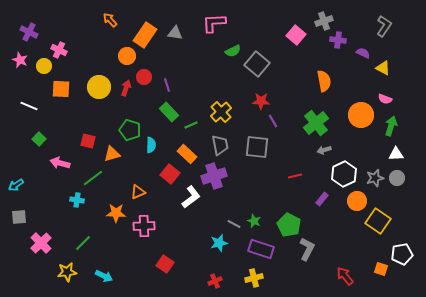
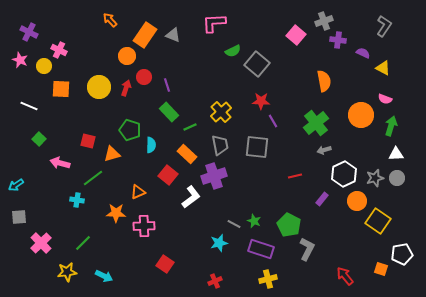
gray triangle at (175, 33): moved 2 px left, 2 px down; rotated 14 degrees clockwise
green line at (191, 125): moved 1 px left, 2 px down
red square at (170, 174): moved 2 px left, 1 px down
yellow cross at (254, 278): moved 14 px right, 1 px down
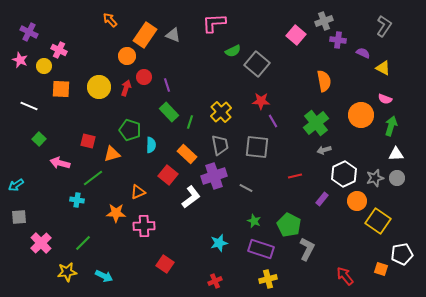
green line at (190, 127): moved 5 px up; rotated 48 degrees counterclockwise
gray line at (234, 224): moved 12 px right, 36 px up
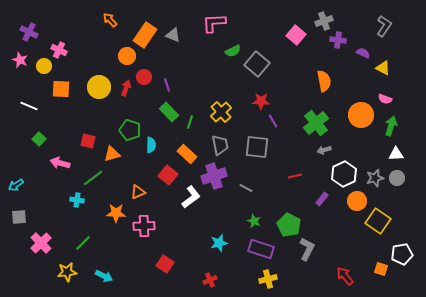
red cross at (215, 281): moved 5 px left, 1 px up
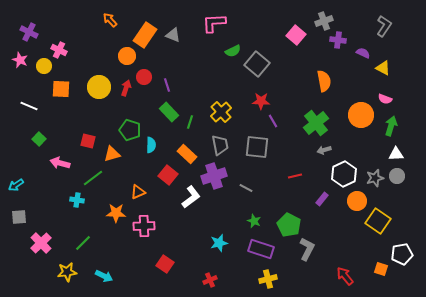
gray circle at (397, 178): moved 2 px up
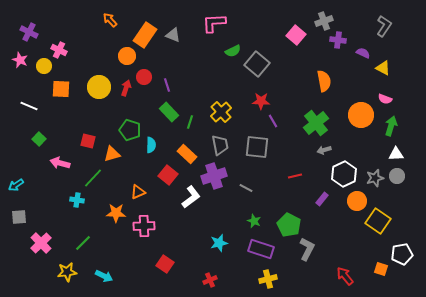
green line at (93, 178): rotated 10 degrees counterclockwise
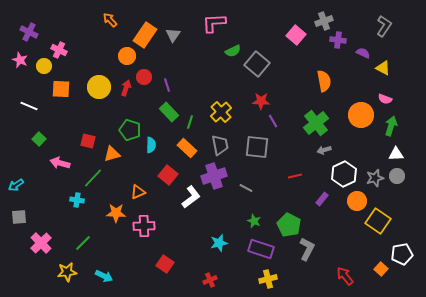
gray triangle at (173, 35): rotated 42 degrees clockwise
orange rectangle at (187, 154): moved 6 px up
orange square at (381, 269): rotated 24 degrees clockwise
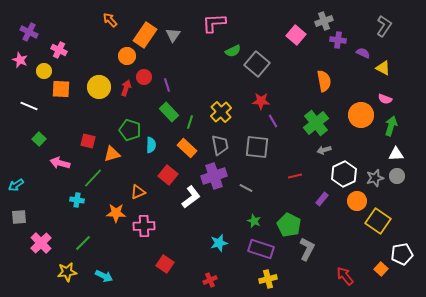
yellow circle at (44, 66): moved 5 px down
